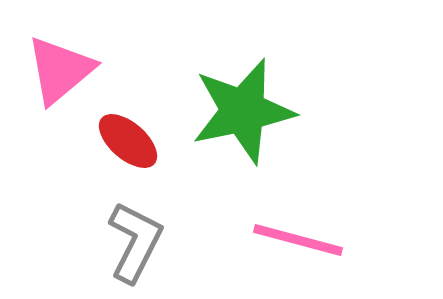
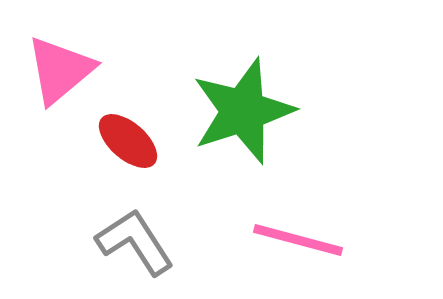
green star: rotated 6 degrees counterclockwise
gray L-shape: rotated 60 degrees counterclockwise
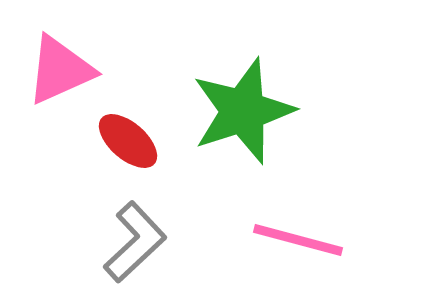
pink triangle: rotated 16 degrees clockwise
gray L-shape: rotated 80 degrees clockwise
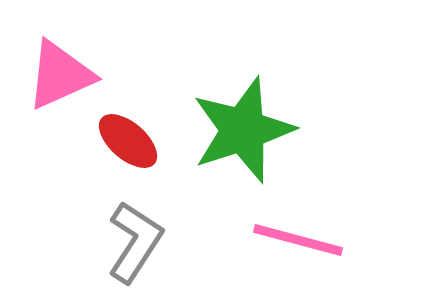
pink triangle: moved 5 px down
green star: moved 19 px down
gray L-shape: rotated 14 degrees counterclockwise
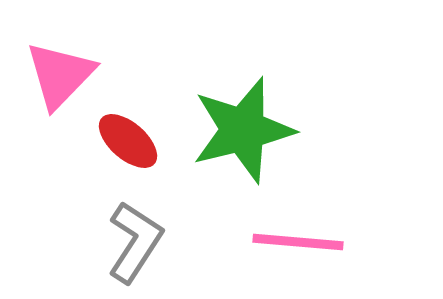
pink triangle: rotated 22 degrees counterclockwise
green star: rotated 4 degrees clockwise
pink line: moved 2 px down; rotated 10 degrees counterclockwise
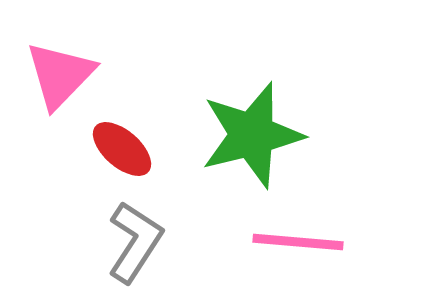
green star: moved 9 px right, 5 px down
red ellipse: moved 6 px left, 8 px down
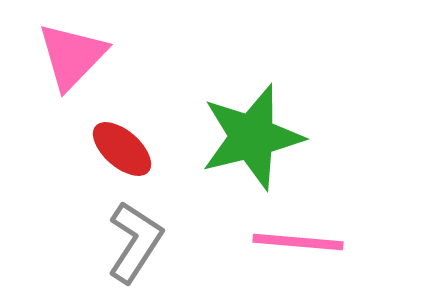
pink triangle: moved 12 px right, 19 px up
green star: moved 2 px down
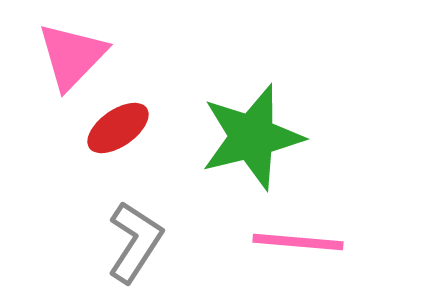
red ellipse: moved 4 px left, 21 px up; rotated 76 degrees counterclockwise
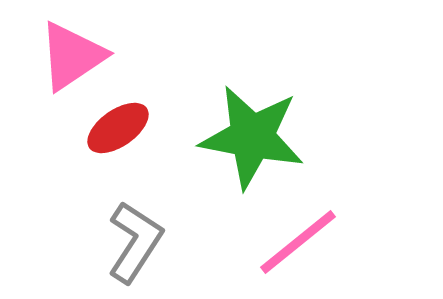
pink triangle: rotated 12 degrees clockwise
green star: rotated 25 degrees clockwise
pink line: rotated 44 degrees counterclockwise
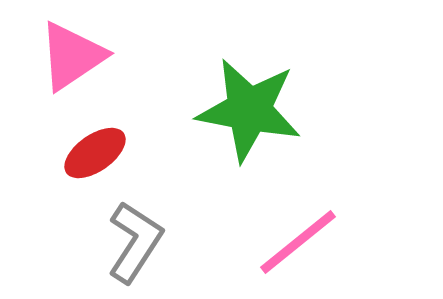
red ellipse: moved 23 px left, 25 px down
green star: moved 3 px left, 27 px up
